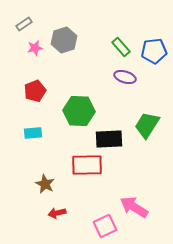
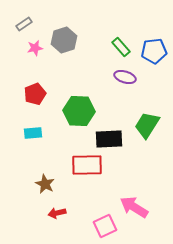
red pentagon: moved 3 px down
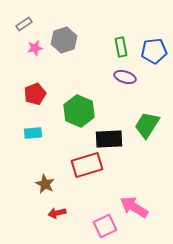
green rectangle: rotated 30 degrees clockwise
green hexagon: rotated 20 degrees clockwise
red rectangle: rotated 16 degrees counterclockwise
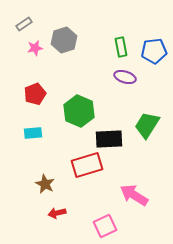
pink arrow: moved 12 px up
